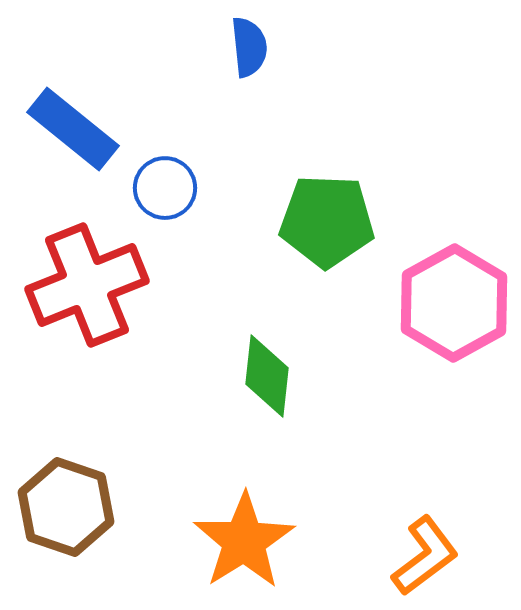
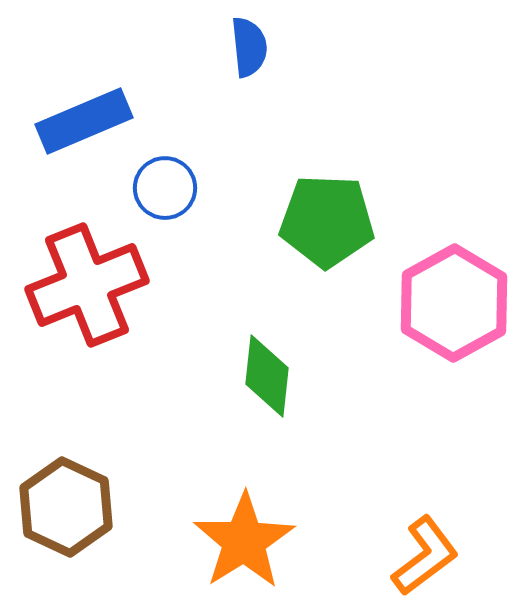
blue rectangle: moved 11 px right, 8 px up; rotated 62 degrees counterclockwise
brown hexagon: rotated 6 degrees clockwise
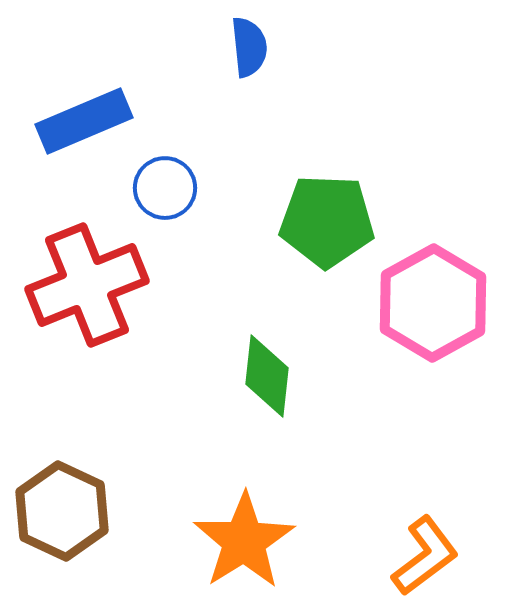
pink hexagon: moved 21 px left
brown hexagon: moved 4 px left, 4 px down
